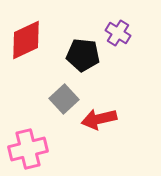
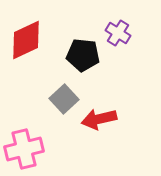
pink cross: moved 4 px left
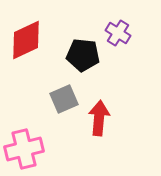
gray square: rotated 20 degrees clockwise
red arrow: moved 1 px up; rotated 108 degrees clockwise
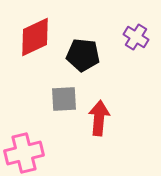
purple cross: moved 18 px right, 4 px down
red diamond: moved 9 px right, 3 px up
gray square: rotated 20 degrees clockwise
pink cross: moved 4 px down
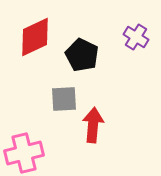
black pentagon: moved 1 px left; rotated 20 degrees clockwise
red arrow: moved 6 px left, 7 px down
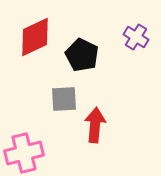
red arrow: moved 2 px right
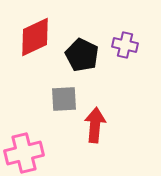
purple cross: moved 11 px left, 8 px down; rotated 20 degrees counterclockwise
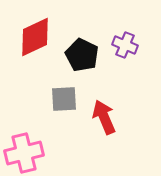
purple cross: rotated 10 degrees clockwise
red arrow: moved 9 px right, 8 px up; rotated 28 degrees counterclockwise
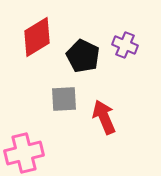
red diamond: moved 2 px right; rotated 6 degrees counterclockwise
black pentagon: moved 1 px right, 1 px down
